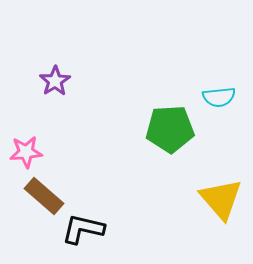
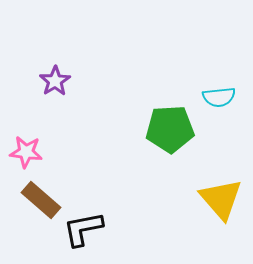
pink star: rotated 12 degrees clockwise
brown rectangle: moved 3 px left, 4 px down
black L-shape: rotated 24 degrees counterclockwise
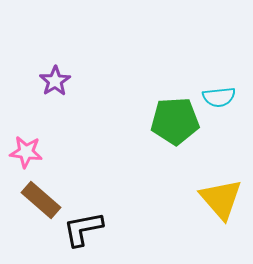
green pentagon: moved 5 px right, 8 px up
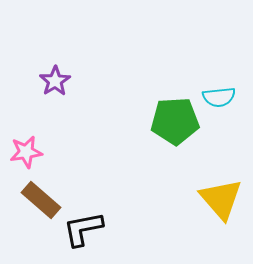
pink star: rotated 16 degrees counterclockwise
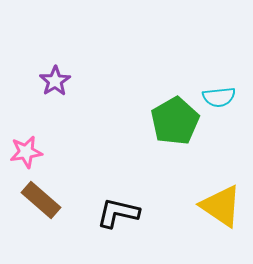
green pentagon: rotated 27 degrees counterclockwise
yellow triangle: moved 7 px down; rotated 15 degrees counterclockwise
black L-shape: moved 35 px right, 16 px up; rotated 24 degrees clockwise
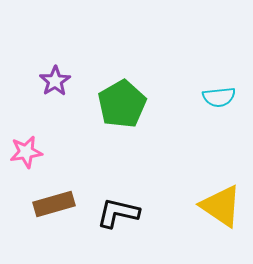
green pentagon: moved 53 px left, 17 px up
brown rectangle: moved 13 px right, 4 px down; rotated 57 degrees counterclockwise
